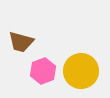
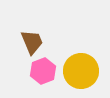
brown trapezoid: moved 11 px right; rotated 128 degrees counterclockwise
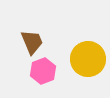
yellow circle: moved 7 px right, 12 px up
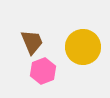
yellow circle: moved 5 px left, 12 px up
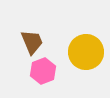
yellow circle: moved 3 px right, 5 px down
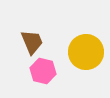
pink hexagon: rotated 25 degrees counterclockwise
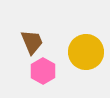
pink hexagon: rotated 15 degrees clockwise
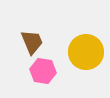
pink hexagon: rotated 20 degrees counterclockwise
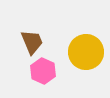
pink hexagon: rotated 15 degrees clockwise
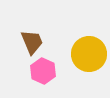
yellow circle: moved 3 px right, 2 px down
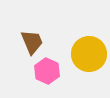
pink hexagon: moved 4 px right
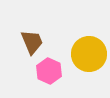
pink hexagon: moved 2 px right
